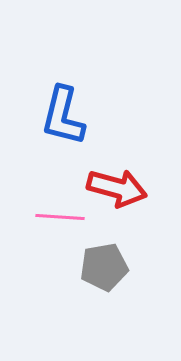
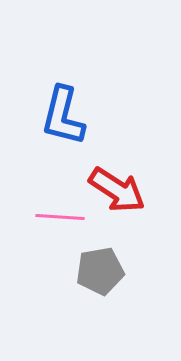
red arrow: moved 2 px down; rotated 18 degrees clockwise
gray pentagon: moved 4 px left, 4 px down
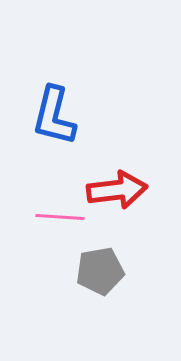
blue L-shape: moved 9 px left
red arrow: rotated 40 degrees counterclockwise
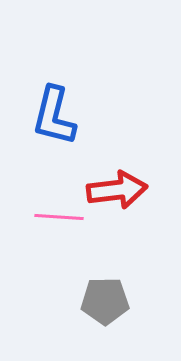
pink line: moved 1 px left
gray pentagon: moved 5 px right, 30 px down; rotated 9 degrees clockwise
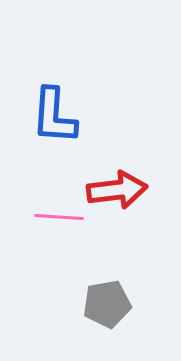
blue L-shape: rotated 10 degrees counterclockwise
gray pentagon: moved 2 px right, 3 px down; rotated 9 degrees counterclockwise
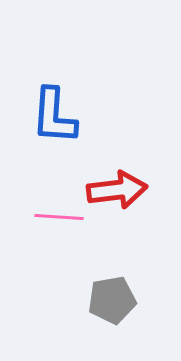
gray pentagon: moved 5 px right, 4 px up
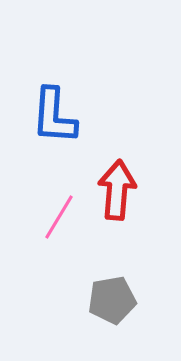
red arrow: rotated 78 degrees counterclockwise
pink line: rotated 63 degrees counterclockwise
